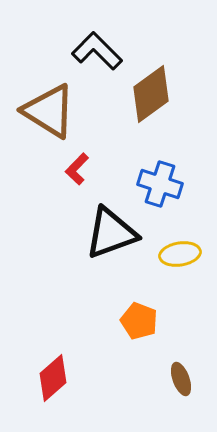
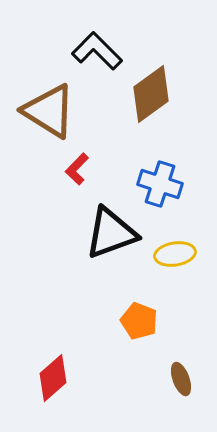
yellow ellipse: moved 5 px left
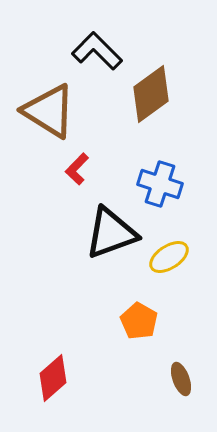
yellow ellipse: moved 6 px left, 3 px down; rotated 24 degrees counterclockwise
orange pentagon: rotated 9 degrees clockwise
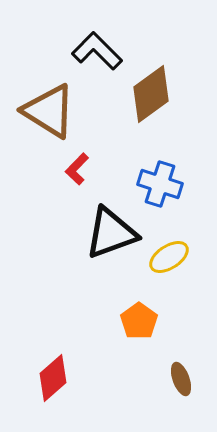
orange pentagon: rotated 6 degrees clockwise
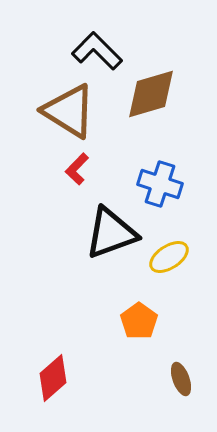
brown diamond: rotated 20 degrees clockwise
brown triangle: moved 20 px right
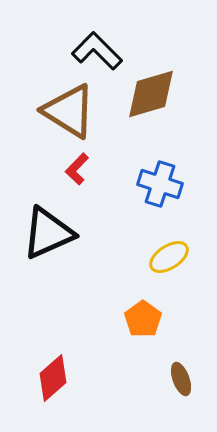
black triangle: moved 63 px left; rotated 4 degrees counterclockwise
orange pentagon: moved 4 px right, 2 px up
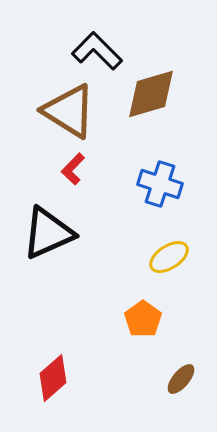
red L-shape: moved 4 px left
brown ellipse: rotated 60 degrees clockwise
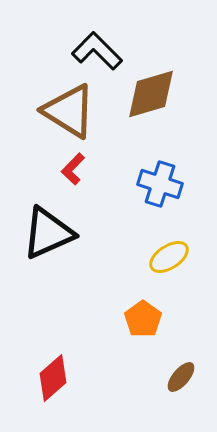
brown ellipse: moved 2 px up
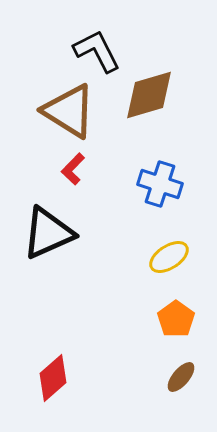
black L-shape: rotated 18 degrees clockwise
brown diamond: moved 2 px left, 1 px down
orange pentagon: moved 33 px right
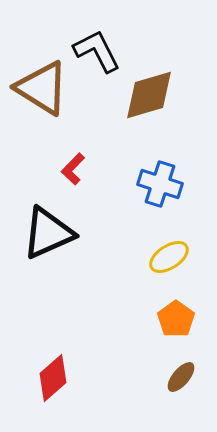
brown triangle: moved 27 px left, 23 px up
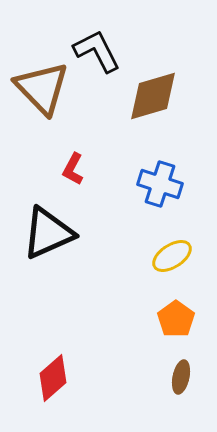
brown triangle: rotated 14 degrees clockwise
brown diamond: moved 4 px right, 1 px down
red L-shape: rotated 16 degrees counterclockwise
yellow ellipse: moved 3 px right, 1 px up
brown ellipse: rotated 28 degrees counterclockwise
